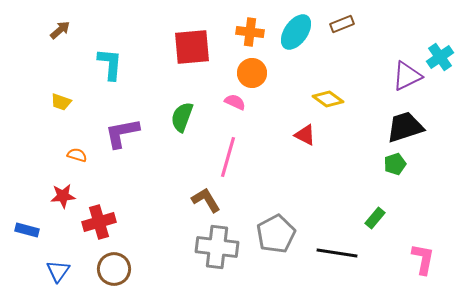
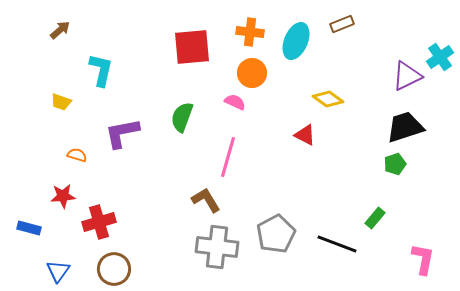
cyan ellipse: moved 9 px down; rotated 12 degrees counterclockwise
cyan L-shape: moved 9 px left, 6 px down; rotated 8 degrees clockwise
blue rectangle: moved 2 px right, 2 px up
black line: moved 9 px up; rotated 12 degrees clockwise
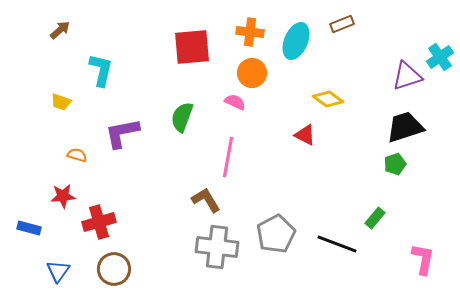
purple triangle: rotated 8 degrees clockwise
pink line: rotated 6 degrees counterclockwise
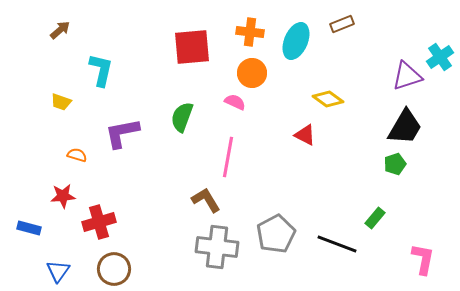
black trapezoid: rotated 138 degrees clockwise
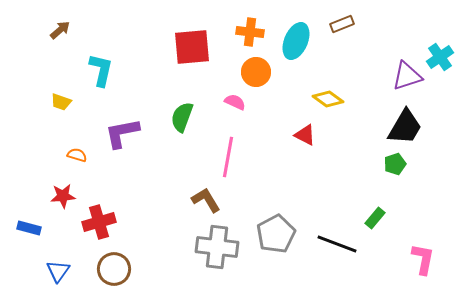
orange circle: moved 4 px right, 1 px up
